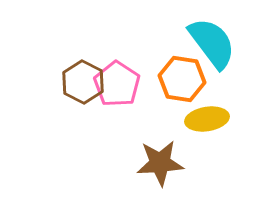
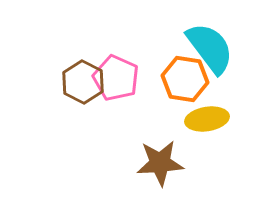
cyan semicircle: moved 2 px left, 5 px down
orange hexagon: moved 3 px right
pink pentagon: moved 1 px left, 6 px up; rotated 9 degrees counterclockwise
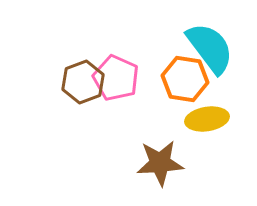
brown hexagon: rotated 12 degrees clockwise
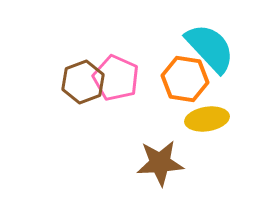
cyan semicircle: rotated 6 degrees counterclockwise
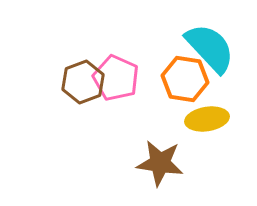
brown star: rotated 12 degrees clockwise
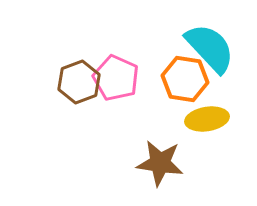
brown hexagon: moved 4 px left
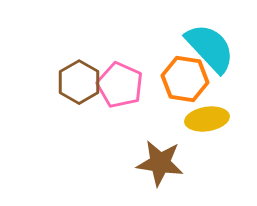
pink pentagon: moved 4 px right, 7 px down
brown hexagon: rotated 9 degrees counterclockwise
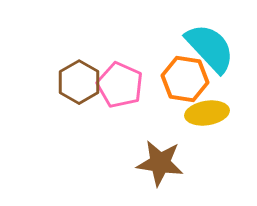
yellow ellipse: moved 6 px up
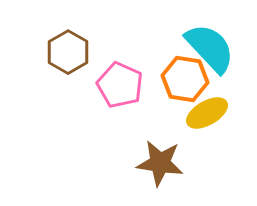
brown hexagon: moved 11 px left, 30 px up
yellow ellipse: rotated 21 degrees counterclockwise
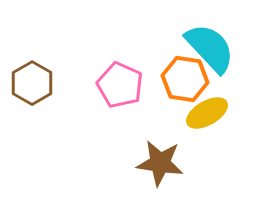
brown hexagon: moved 36 px left, 31 px down
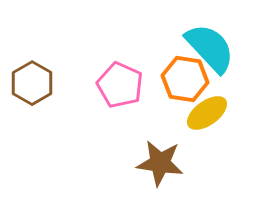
yellow ellipse: rotated 6 degrees counterclockwise
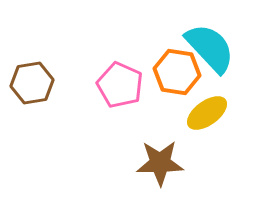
orange hexagon: moved 8 px left, 7 px up
brown hexagon: rotated 21 degrees clockwise
brown star: rotated 9 degrees counterclockwise
